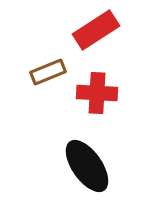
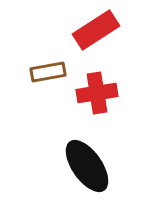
brown rectangle: rotated 12 degrees clockwise
red cross: rotated 12 degrees counterclockwise
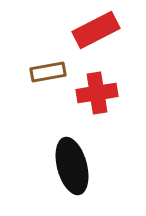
red rectangle: rotated 6 degrees clockwise
black ellipse: moved 15 px left; rotated 20 degrees clockwise
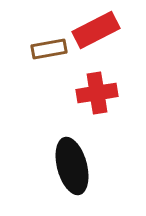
brown rectangle: moved 1 px right, 23 px up
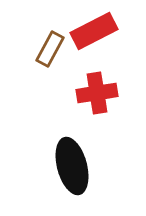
red rectangle: moved 2 px left, 1 px down
brown rectangle: moved 1 px right; rotated 52 degrees counterclockwise
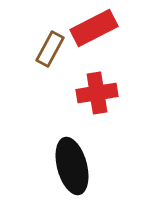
red rectangle: moved 3 px up
